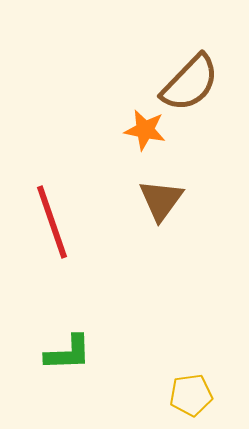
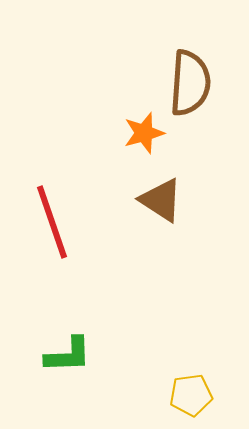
brown semicircle: rotated 40 degrees counterclockwise
orange star: moved 1 px left, 3 px down; rotated 27 degrees counterclockwise
brown triangle: rotated 33 degrees counterclockwise
green L-shape: moved 2 px down
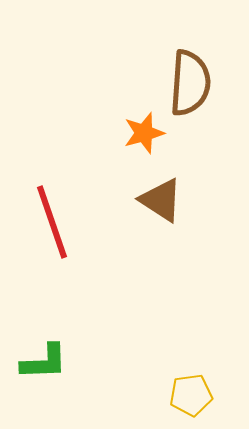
green L-shape: moved 24 px left, 7 px down
